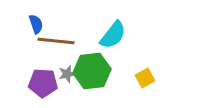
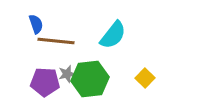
green hexagon: moved 2 px left, 8 px down
yellow square: rotated 18 degrees counterclockwise
purple pentagon: moved 2 px right, 1 px up
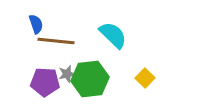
cyan semicircle: rotated 84 degrees counterclockwise
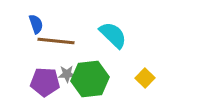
gray star: rotated 12 degrees clockwise
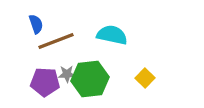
cyan semicircle: moved 1 px left; rotated 32 degrees counterclockwise
brown line: rotated 27 degrees counterclockwise
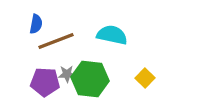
blue semicircle: rotated 30 degrees clockwise
green hexagon: rotated 12 degrees clockwise
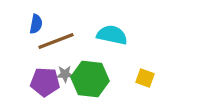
gray star: moved 2 px left
yellow square: rotated 24 degrees counterclockwise
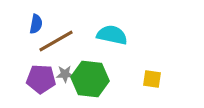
brown line: rotated 9 degrees counterclockwise
yellow square: moved 7 px right, 1 px down; rotated 12 degrees counterclockwise
purple pentagon: moved 4 px left, 3 px up
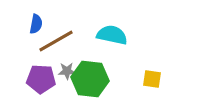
gray star: moved 2 px right, 3 px up
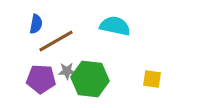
cyan semicircle: moved 3 px right, 9 px up
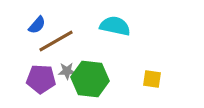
blue semicircle: moved 1 px right, 1 px down; rotated 30 degrees clockwise
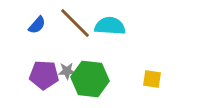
cyan semicircle: moved 5 px left; rotated 8 degrees counterclockwise
brown line: moved 19 px right, 18 px up; rotated 75 degrees clockwise
purple pentagon: moved 3 px right, 4 px up
